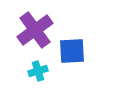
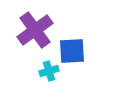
cyan cross: moved 11 px right
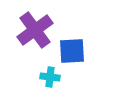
cyan cross: moved 1 px right, 6 px down; rotated 24 degrees clockwise
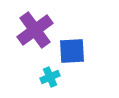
cyan cross: rotated 30 degrees counterclockwise
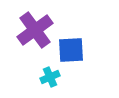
blue square: moved 1 px left, 1 px up
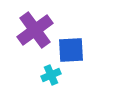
cyan cross: moved 1 px right, 2 px up
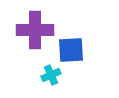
purple cross: rotated 36 degrees clockwise
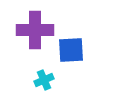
cyan cross: moved 7 px left, 5 px down
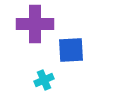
purple cross: moved 6 px up
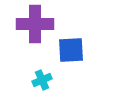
cyan cross: moved 2 px left
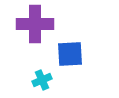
blue square: moved 1 px left, 4 px down
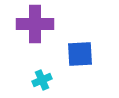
blue square: moved 10 px right
